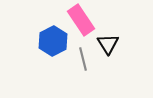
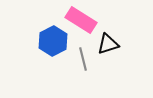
pink rectangle: rotated 24 degrees counterclockwise
black triangle: rotated 45 degrees clockwise
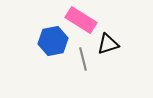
blue hexagon: rotated 16 degrees clockwise
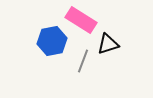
blue hexagon: moved 1 px left
gray line: moved 2 px down; rotated 35 degrees clockwise
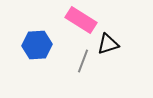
blue hexagon: moved 15 px left, 4 px down; rotated 8 degrees clockwise
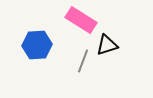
black triangle: moved 1 px left, 1 px down
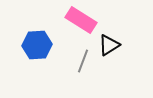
black triangle: moved 2 px right; rotated 15 degrees counterclockwise
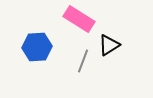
pink rectangle: moved 2 px left, 1 px up
blue hexagon: moved 2 px down
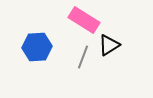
pink rectangle: moved 5 px right, 1 px down
gray line: moved 4 px up
